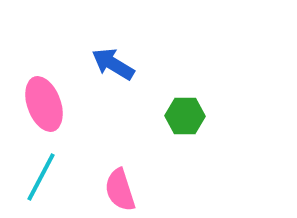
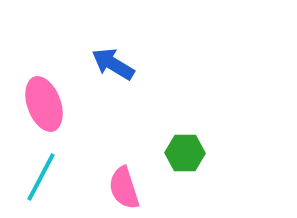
green hexagon: moved 37 px down
pink semicircle: moved 4 px right, 2 px up
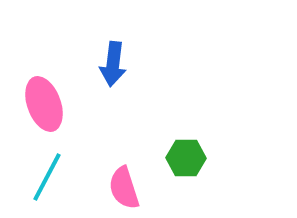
blue arrow: rotated 114 degrees counterclockwise
green hexagon: moved 1 px right, 5 px down
cyan line: moved 6 px right
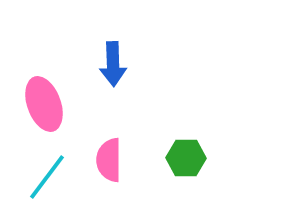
blue arrow: rotated 9 degrees counterclockwise
cyan line: rotated 9 degrees clockwise
pink semicircle: moved 15 px left, 28 px up; rotated 18 degrees clockwise
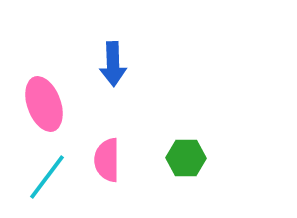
pink semicircle: moved 2 px left
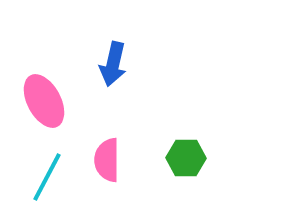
blue arrow: rotated 15 degrees clockwise
pink ellipse: moved 3 px up; rotated 8 degrees counterclockwise
cyan line: rotated 9 degrees counterclockwise
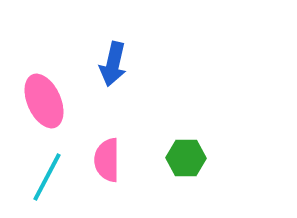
pink ellipse: rotated 4 degrees clockwise
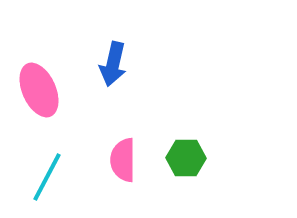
pink ellipse: moved 5 px left, 11 px up
pink semicircle: moved 16 px right
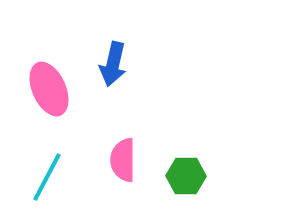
pink ellipse: moved 10 px right, 1 px up
green hexagon: moved 18 px down
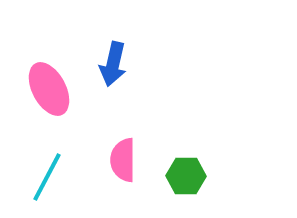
pink ellipse: rotated 4 degrees counterclockwise
